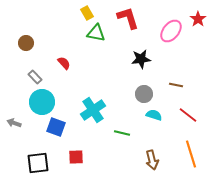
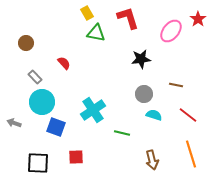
black square: rotated 10 degrees clockwise
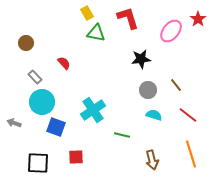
brown line: rotated 40 degrees clockwise
gray circle: moved 4 px right, 4 px up
green line: moved 2 px down
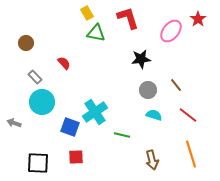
cyan cross: moved 2 px right, 2 px down
blue square: moved 14 px right
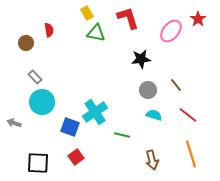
red semicircle: moved 15 px left, 33 px up; rotated 32 degrees clockwise
red square: rotated 35 degrees counterclockwise
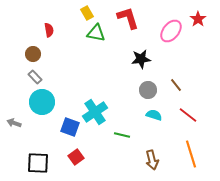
brown circle: moved 7 px right, 11 px down
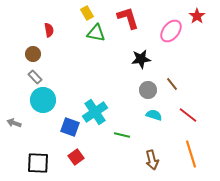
red star: moved 1 px left, 3 px up
brown line: moved 4 px left, 1 px up
cyan circle: moved 1 px right, 2 px up
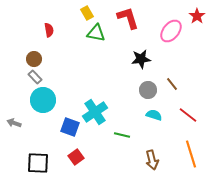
brown circle: moved 1 px right, 5 px down
